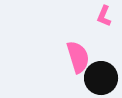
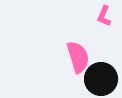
black circle: moved 1 px down
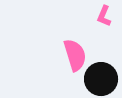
pink semicircle: moved 3 px left, 2 px up
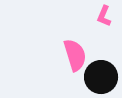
black circle: moved 2 px up
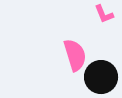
pink L-shape: moved 2 px up; rotated 45 degrees counterclockwise
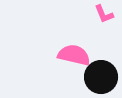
pink semicircle: moved 1 px left; rotated 60 degrees counterclockwise
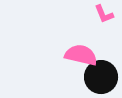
pink semicircle: moved 7 px right
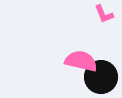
pink semicircle: moved 6 px down
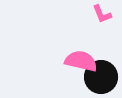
pink L-shape: moved 2 px left
